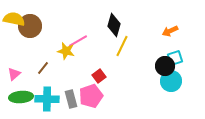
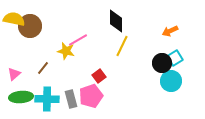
black diamond: moved 2 px right, 4 px up; rotated 15 degrees counterclockwise
pink line: moved 1 px up
cyan square: rotated 14 degrees counterclockwise
black circle: moved 3 px left, 3 px up
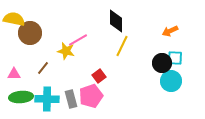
brown circle: moved 7 px down
cyan square: rotated 35 degrees clockwise
pink triangle: rotated 40 degrees clockwise
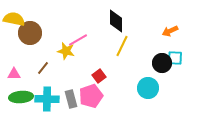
cyan circle: moved 23 px left, 7 px down
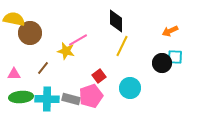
cyan square: moved 1 px up
cyan circle: moved 18 px left
gray rectangle: rotated 60 degrees counterclockwise
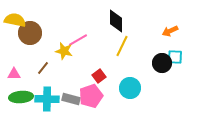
yellow semicircle: moved 1 px right, 1 px down
yellow star: moved 2 px left
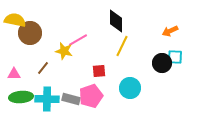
red square: moved 5 px up; rotated 32 degrees clockwise
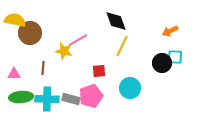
black diamond: rotated 20 degrees counterclockwise
brown line: rotated 32 degrees counterclockwise
